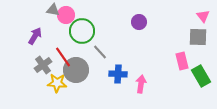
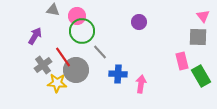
pink circle: moved 11 px right, 1 px down
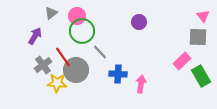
gray triangle: moved 2 px left, 3 px down; rotated 48 degrees counterclockwise
pink rectangle: rotated 60 degrees clockwise
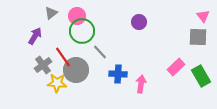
pink rectangle: moved 6 px left, 6 px down
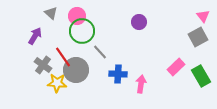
gray triangle: rotated 40 degrees counterclockwise
gray square: rotated 30 degrees counterclockwise
gray cross: rotated 18 degrees counterclockwise
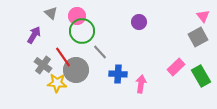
purple arrow: moved 1 px left, 1 px up
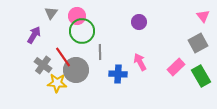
gray triangle: rotated 24 degrees clockwise
gray square: moved 6 px down
gray line: rotated 42 degrees clockwise
pink arrow: moved 1 px left, 22 px up; rotated 36 degrees counterclockwise
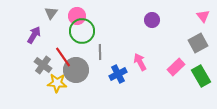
purple circle: moved 13 px right, 2 px up
blue cross: rotated 30 degrees counterclockwise
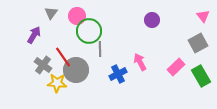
green circle: moved 7 px right
gray line: moved 3 px up
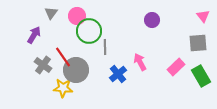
gray square: rotated 24 degrees clockwise
gray line: moved 5 px right, 2 px up
blue cross: rotated 12 degrees counterclockwise
yellow star: moved 6 px right, 5 px down
